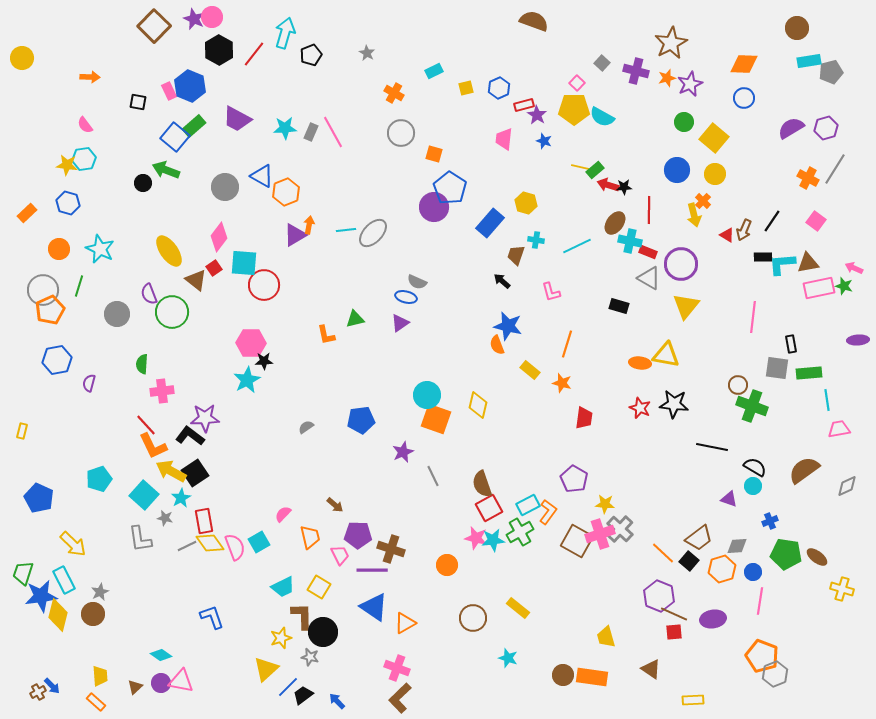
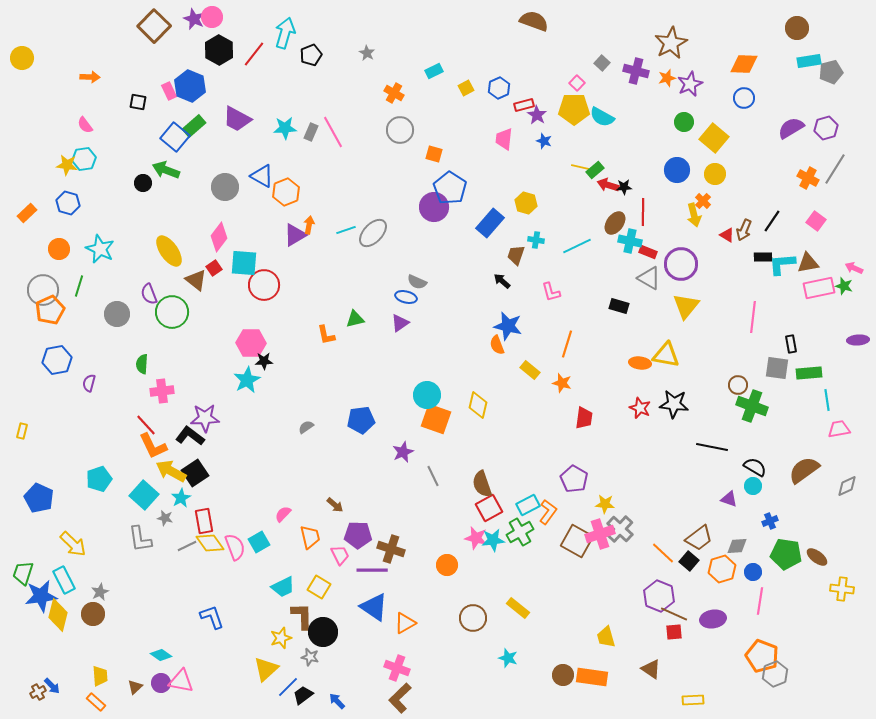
yellow square at (466, 88): rotated 14 degrees counterclockwise
gray circle at (401, 133): moved 1 px left, 3 px up
red line at (649, 210): moved 6 px left, 2 px down
cyan line at (346, 230): rotated 12 degrees counterclockwise
yellow cross at (842, 589): rotated 10 degrees counterclockwise
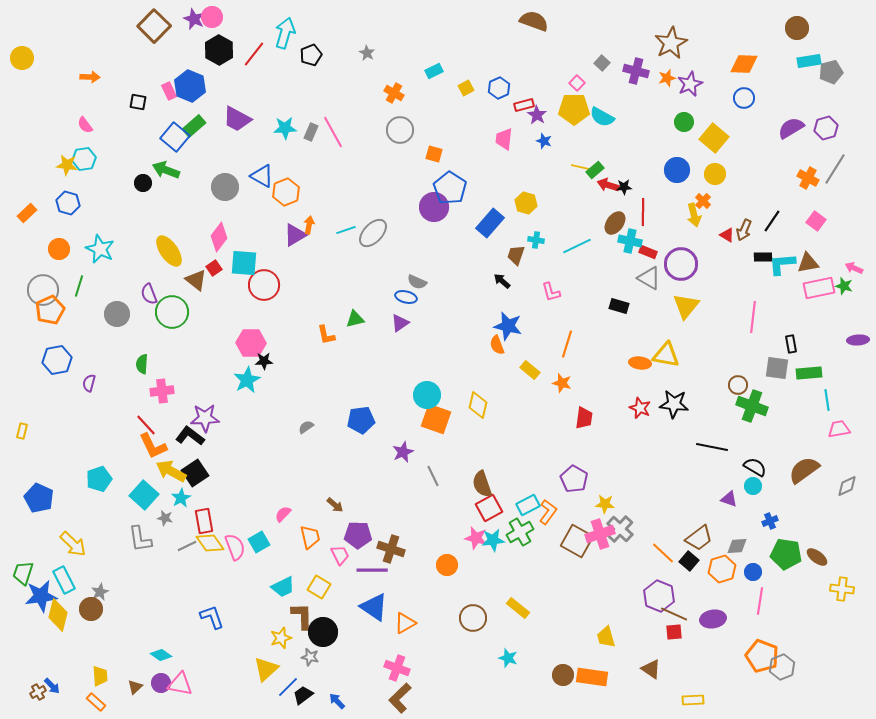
brown circle at (93, 614): moved 2 px left, 5 px up
gray hexagon at (775, 674): moved 7 px right, 7 px up
pink triangle at (181, 681): moved 1 px left, 3 px down
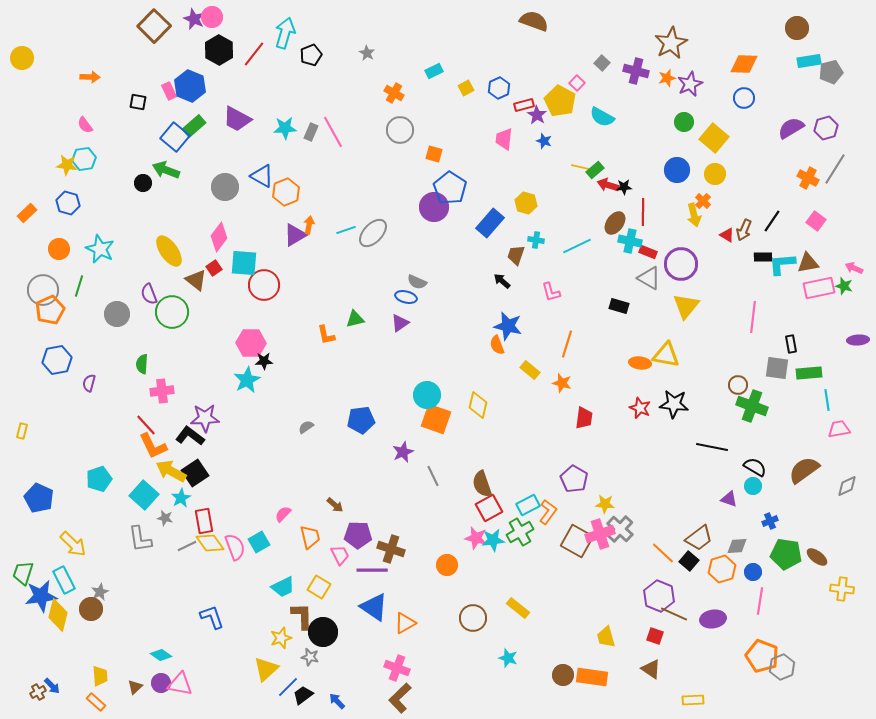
yellow pentagon at (574, 109): moved 14 px left, 8 px up; rotated 28 degrees clockwise
red square at (674, 632): moved 19 px left, 4 px down; rotated 24 degrees clockwise
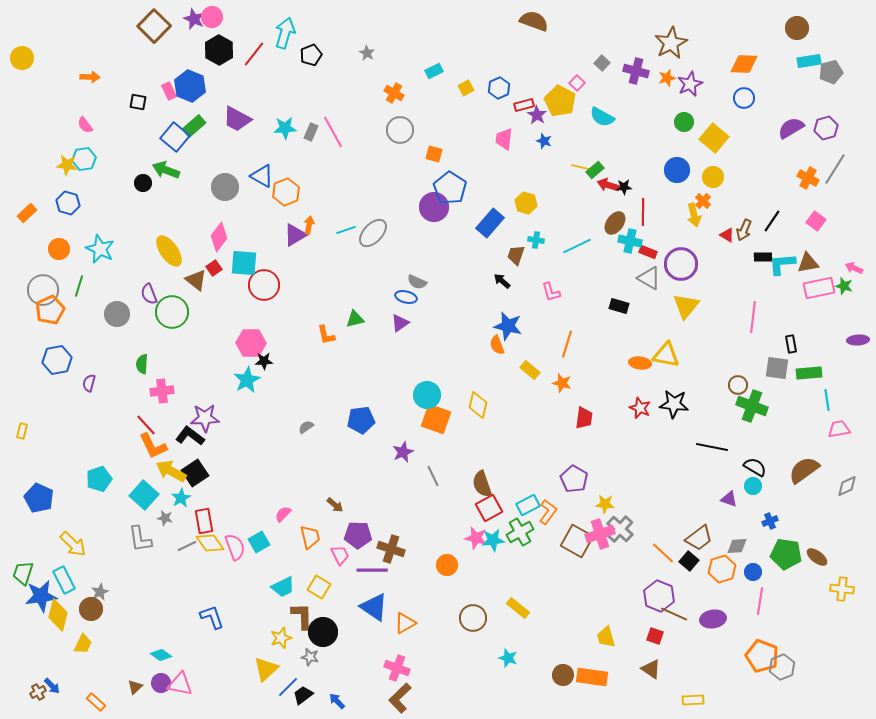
yellow circle at (715, 174): moved 2 px left, 3 px down
yellow trapezoid at (100, 676): moved 17 px left, 32 px up; rotated 30 degrees clockwise
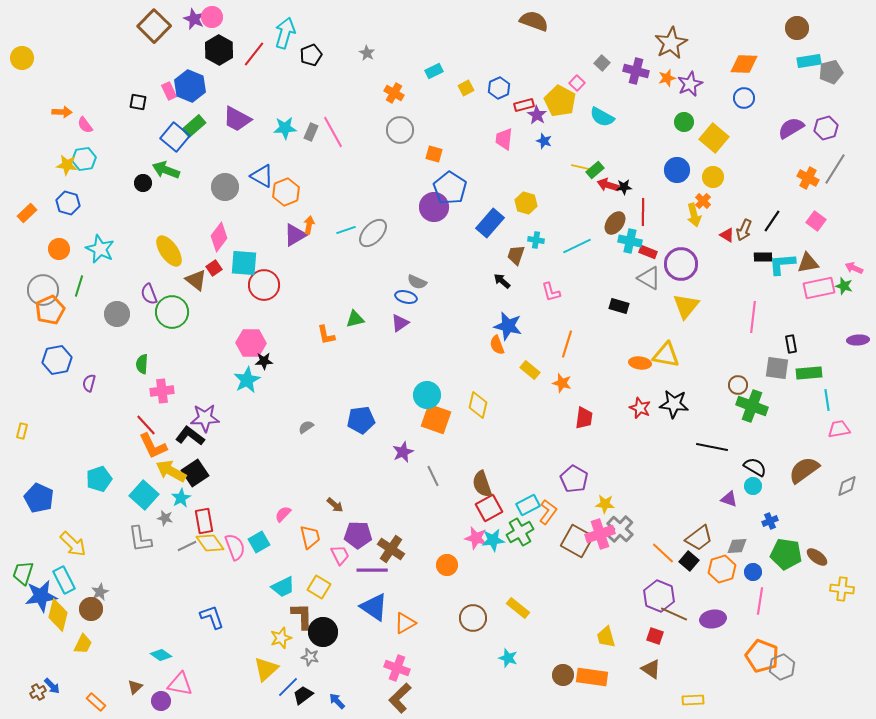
orange arrow at (90, 77): moved 28 px left, 35 px down
brown cross at (391, 549): rotated 16 degrees clockwise
purple circle at (161, 683): moved 18 px down
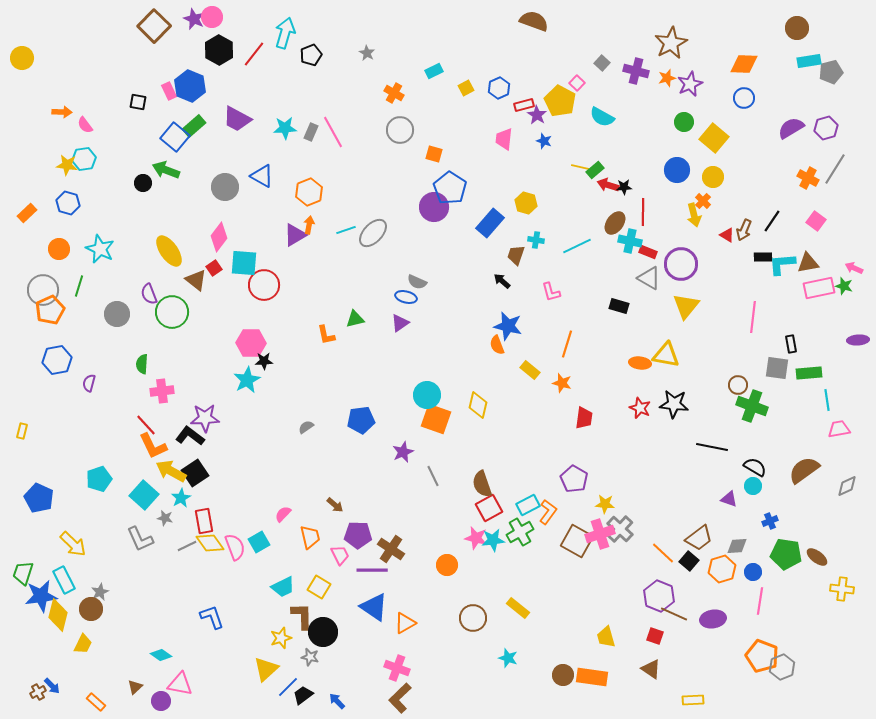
orange hexagon at (286, 192): moved 23 px right
gray L-shape at (140, 539): rotated 16 degrees counterclockwise
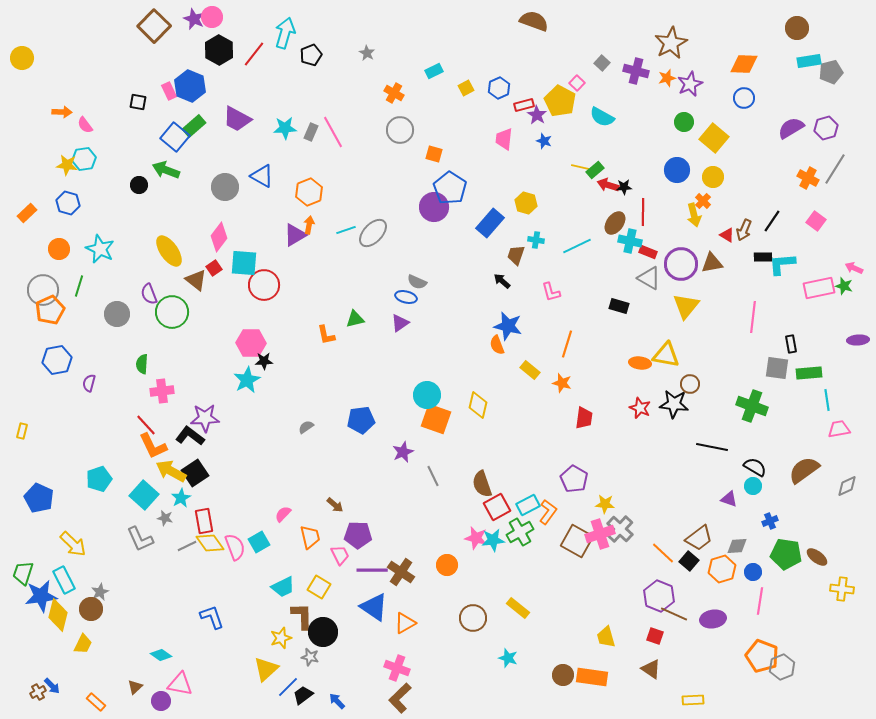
black circle at (143, 183): moved 4 px left, 2 px down
brown triangle at (808, 263): moved 96 px left
brown circle at (738, 385): moved 48 px left, 1 px up
red square at (489, 508): moved 8 px right, 1 px up
brown cross at (391, 549): moved 10 px right, 23 px down
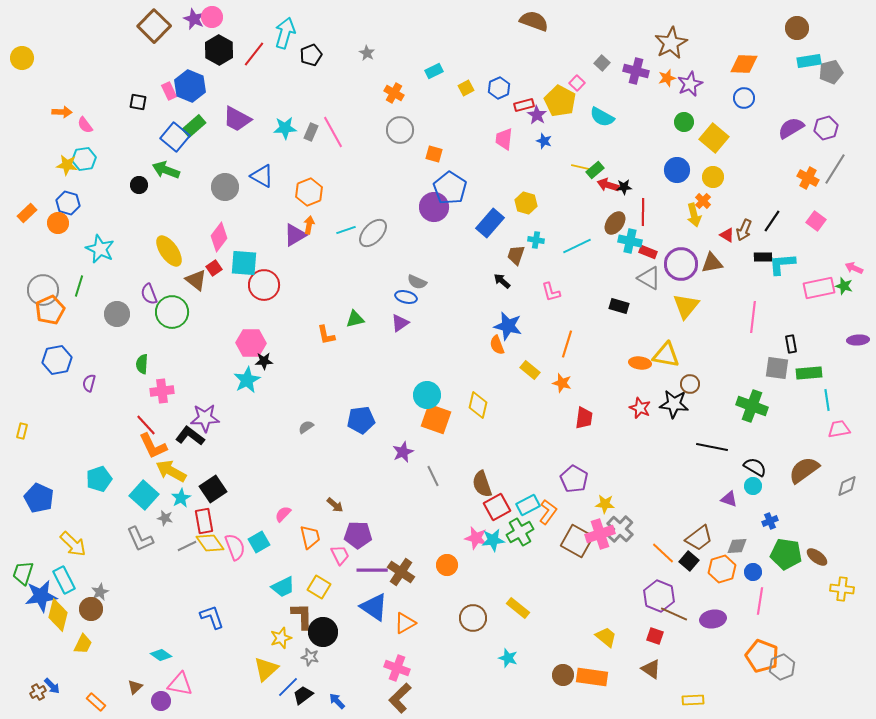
orange circle at (59, 249): moved 1 px left, 26 px up
black square at (195, 473): moved 18 px right, 16 px down
yellow trapezoid at (606, 637): rotated 145 degrees clockwise
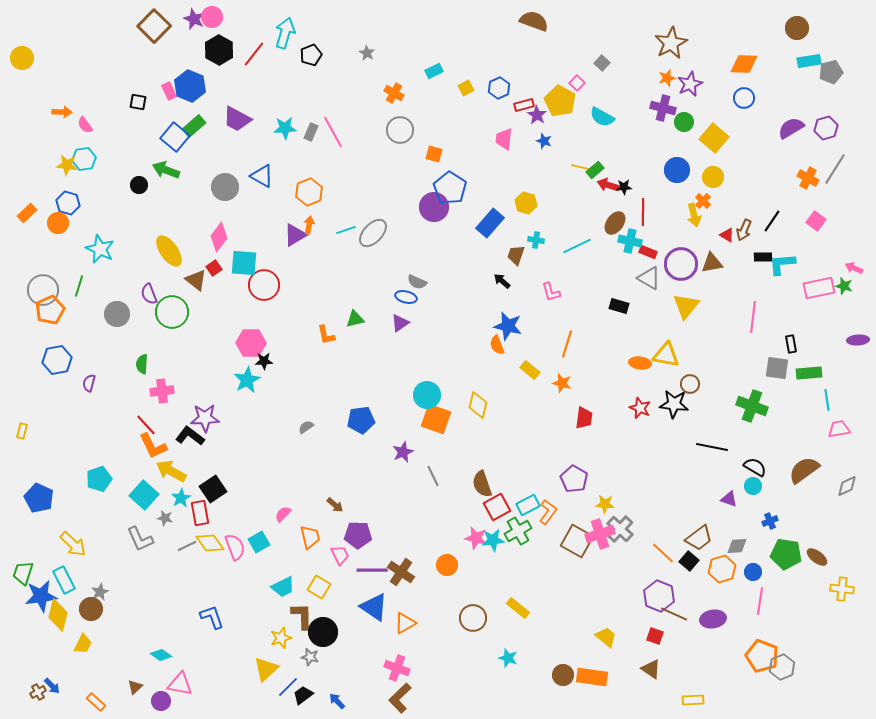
purple cross at (636, 71): moved 27 px right, 37 px down
red rectangle at (204, 521): moved 4 px left, 8 px up
green cross at (520, 532): moved 2 px left, 1 px up
